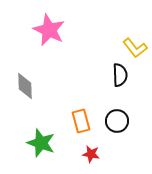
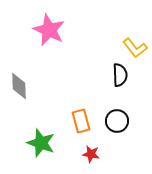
gray diamond: moved 6 px left
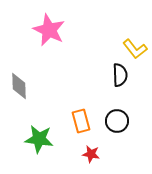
yellow L-shape: moved 1 px down
green star: moved 2 px left, 4 px up; rotated 12 degrees counterclockwise
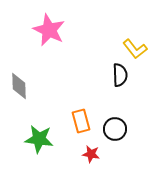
black circle: moved 2 px left, 8 px down
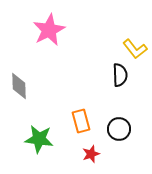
pink star: rotated 20 degrees clockwise
black circle: moved 4 px right
red star: rotated 30 degrees counterclockwise
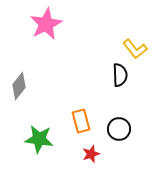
pink star: moved 3 px left, 6 px up
gray diamond: rotated 40 degrees clockwise
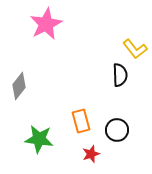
black circle: moved 2 px left, 1 px down
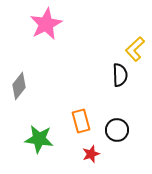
yellow L-shape: rotated 85 degrees clockwise
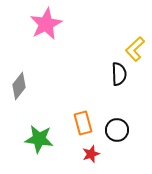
black semicircle: moved 1 px left, 1 px up
orange rectangle: moved 2 px right, 2 px down
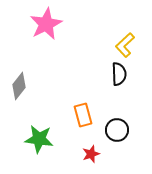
yellow L-shape: moved 10 px left, 4 px up
orange rectangle: moved 8 px up
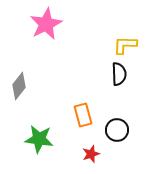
yellow L-shape: rotated 45 degrees clockwise
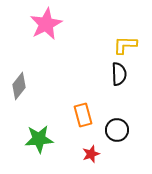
green star: rotated 12 degrees counterclockwise
